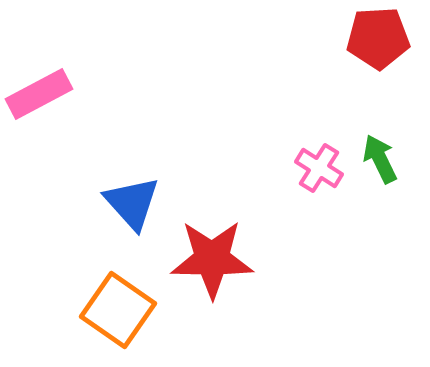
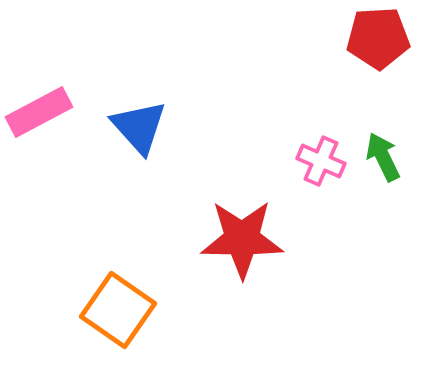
pink rectangle: moved 18 px down
green arrow: moved 3 px right, 2 px up
pink cross: moved 2 px right, 7 px up; rotated 9 degrees counterclockwise
blue triangle: moved 7 px right, 76 px up
red star: moved 30 px right, 20 px up
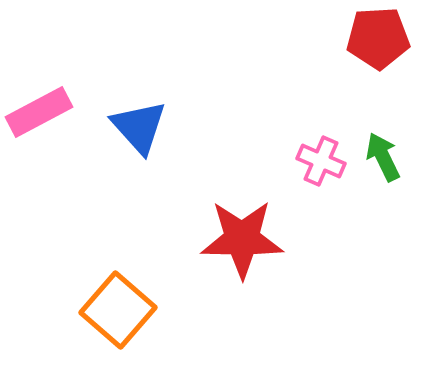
orange square: rotated 6 degrees clockwise
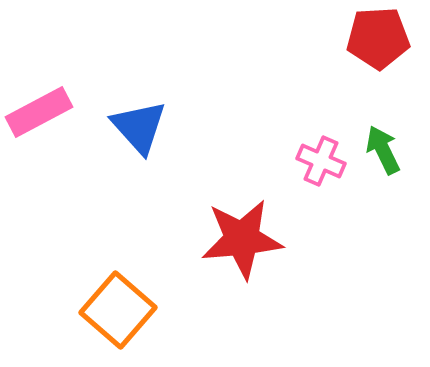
green arrow: moved 7 px up
red star: rotated 6 degrees counterclockwise
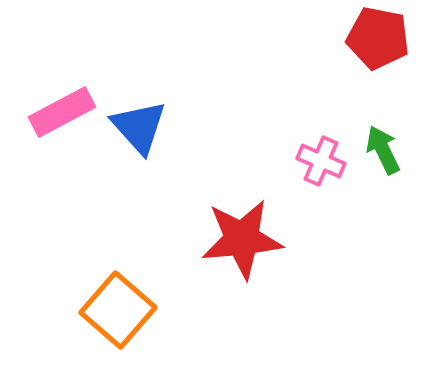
red pentagon: rotated 14 degrees clockwise
pink rectangle: moved 23 px right
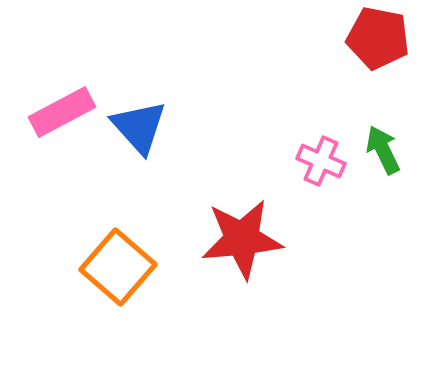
orange square: moved 43 px up
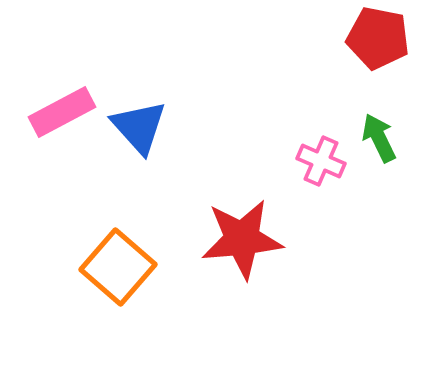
green arrow: moved 4 px left, 12 px up
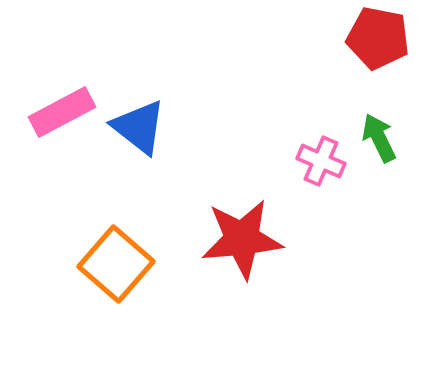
blue triangle: rotated 10 degrees counterclockwise
orange square: moved 2 px left, 3 px up
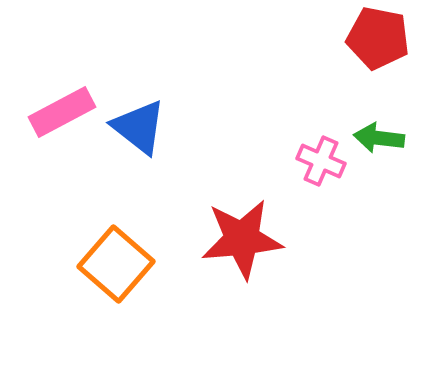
green arrow: rotated 57 degrees counterclockwise
